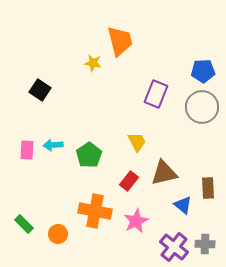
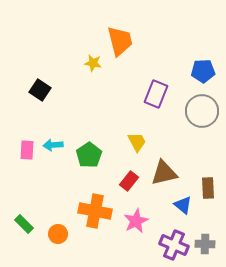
gray circle: moved 4 px down
purple cross: moved 2 px up; rotated 16 degrees counterclockwise
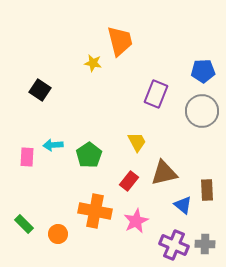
pink rectangle: moved 7 px down
brown rectangle: moved 1 px left, 2 px down
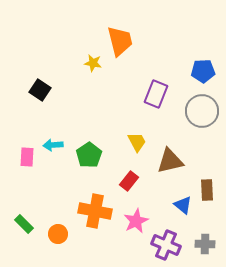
brown triangle: moved 6 px right, 12 px up
purple cross: moved 8 px left
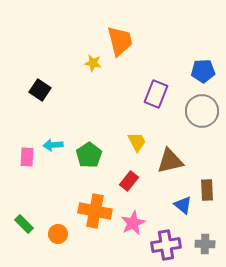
pink star: moved 3 px left, 2 px down
purple cross: rotated 32 degrees counterclockwise
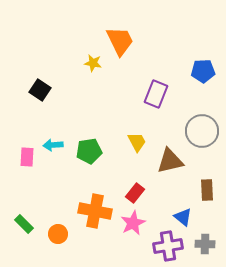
orange trapezoid: rotated 12 degrees counterclockwise
gray circle: moved 20 px down
green pentagon: moved 4 px up; rotated 25 degrees clockwise
red rectangle: moved 6 px right, 12 px down
blue triangle: moved 12 px down
purple cross: moved 2 px right, 1 px down
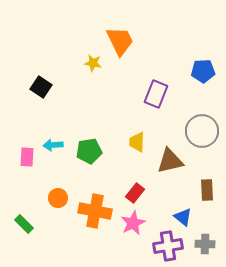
black square: moved 1 px right, 3 px up
yellow trapezoid: rotated 150 degrees counterclockwise
orange circle: moved 36 px up
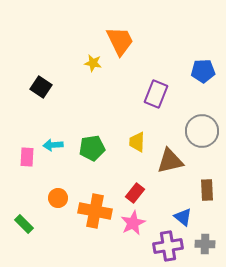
green pentagon: moved 3 px right, 3 px up
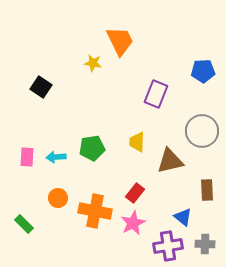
cyan arrow: moved 3 px right, 12 px down
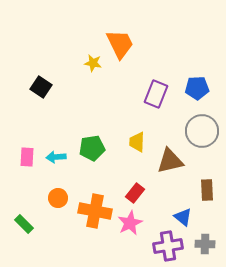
orange trapezoid: moved 3 px down
blue pentagon: moved 6 px left, 17 px down
pink star: moved 3 px left
